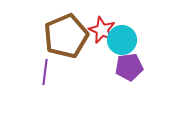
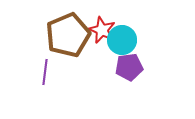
brown pentagon: moved 2 px right, 1 px up
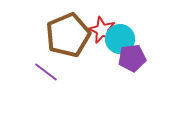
cyan circle: moved 2 px left, 1 px up
purple pentagon: moved 3 px right, 9 px up
purple line: moved 1 px right; rotated 60 degrees counterclockwise
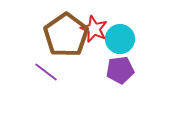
red star: moved 8 px left, 1 px up
brown pentagon: moved 2 px left; rotated 12 degrees counterclockwise
purple pentagon: moved 12 px left, 12 px down
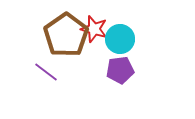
red star: rotated 8 degrees counterclockwise
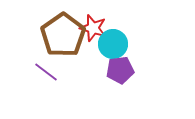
red star: moved 1 px left, 1 px up
brown pentagon: moved 3 px left
cyan circle: moved 7 px left, 5 px down
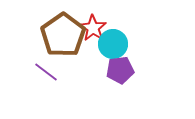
red star: rotated 16 degrees clockwise
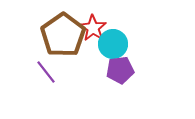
purple line: rotated 15 degrees clockwise
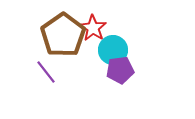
cyan circle: moved 6 px down
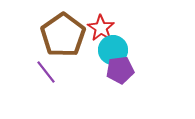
red star: moved 8 px right
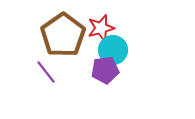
red star: rotated 24 degrees clockwise
purple pentagon: moved 15 px left
